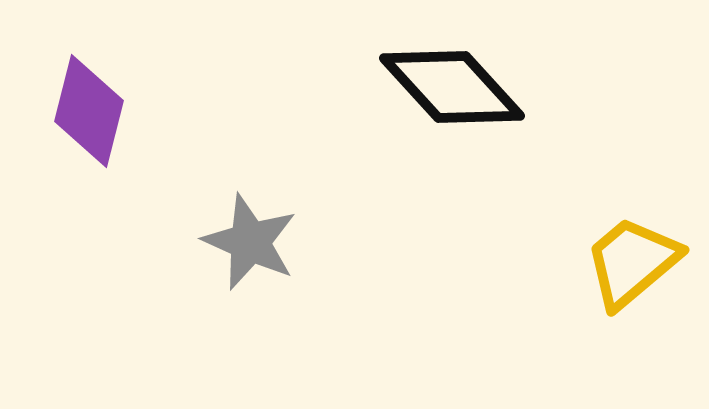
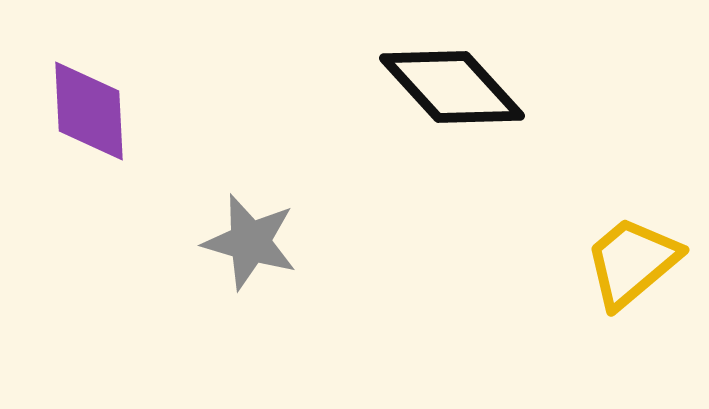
purple diamond: rotated 17 degrees counterclockwise
gray star: rotated 8 degrees counterclockwise
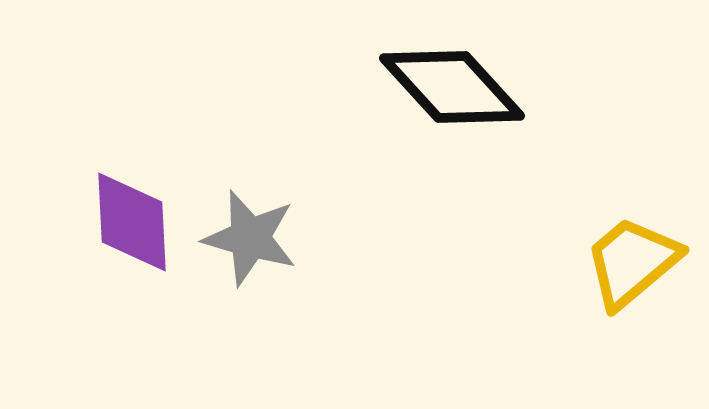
purple diamond: moved 43 px right, 111 px down
gray star: moved 4 px up
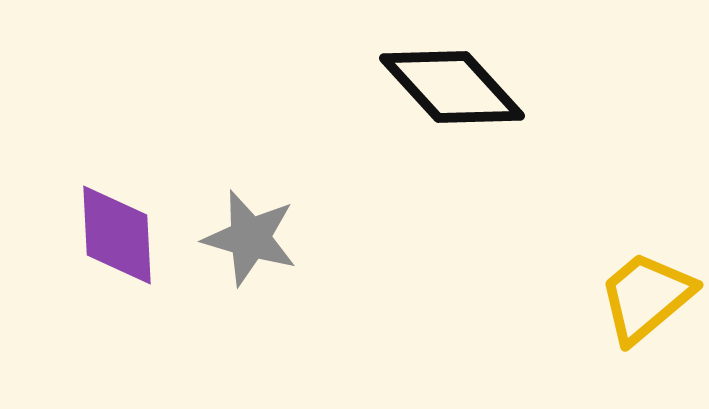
purple diamond: moved 15 px left, 13 px down
yellow trapezoid: moved 14 px right, 35 px down
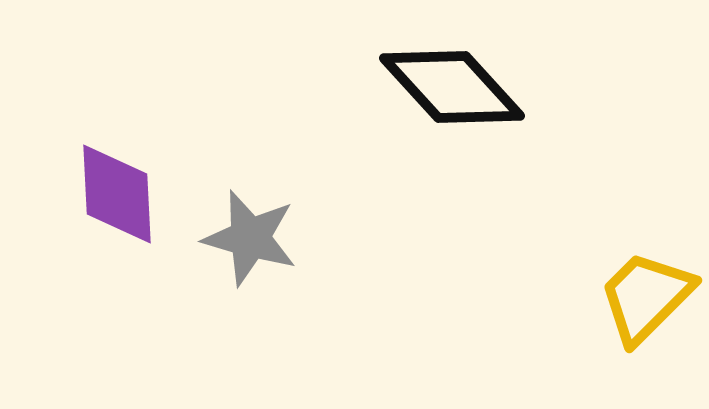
purple diamond: moved 41 px up
yellow trapezoid: rotated 5 degrees counterclockwise
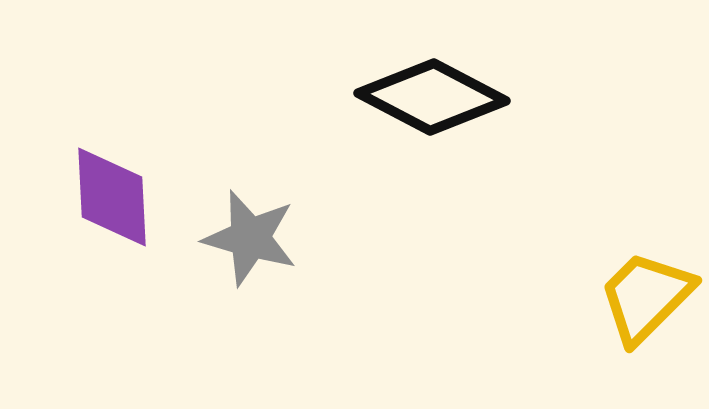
black diamond: moved 20 px left, 10 px down; rotated 20 degrees counterclockwise
purple diamond: moved 5 px left, 3 px down
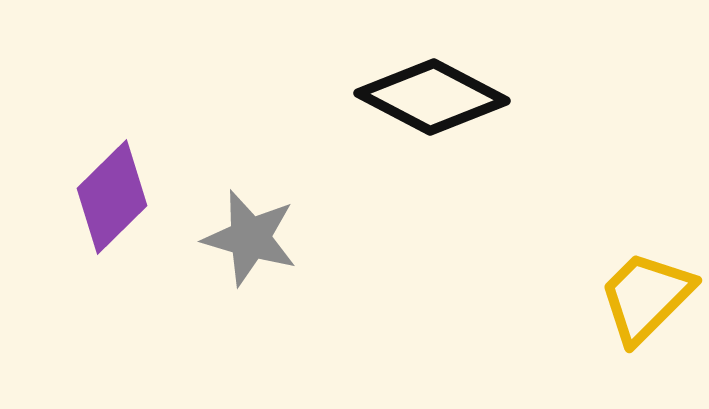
purple diamond: rotated 48 degrees clockwise
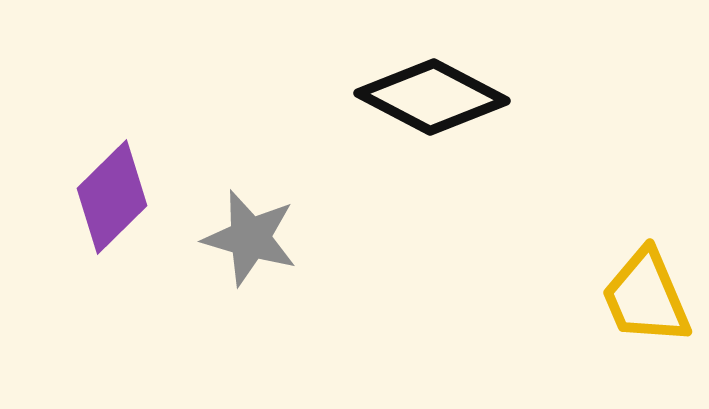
yellow trapezoid: rotated 68 degrees counterclockwise
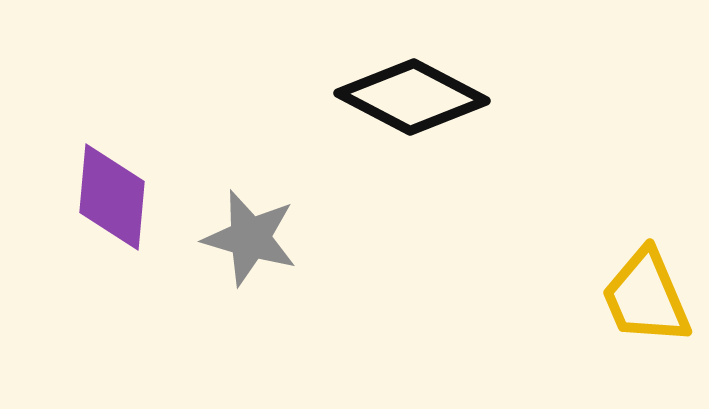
black diamond: moved 20 px left
purple diamond: rotated 40 degrees counterclockwise
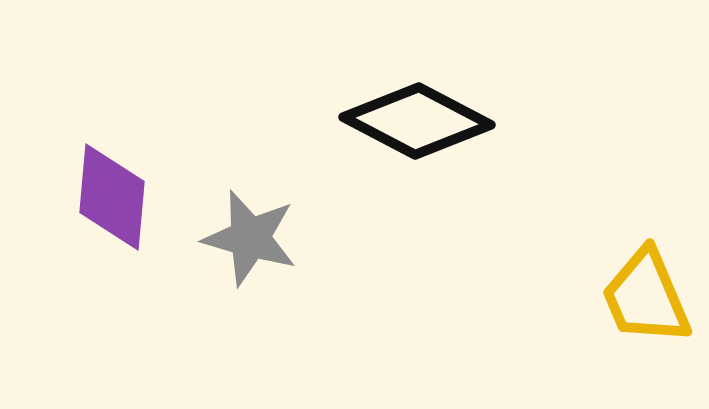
black diamond: moved 5 px right, 24 px down
